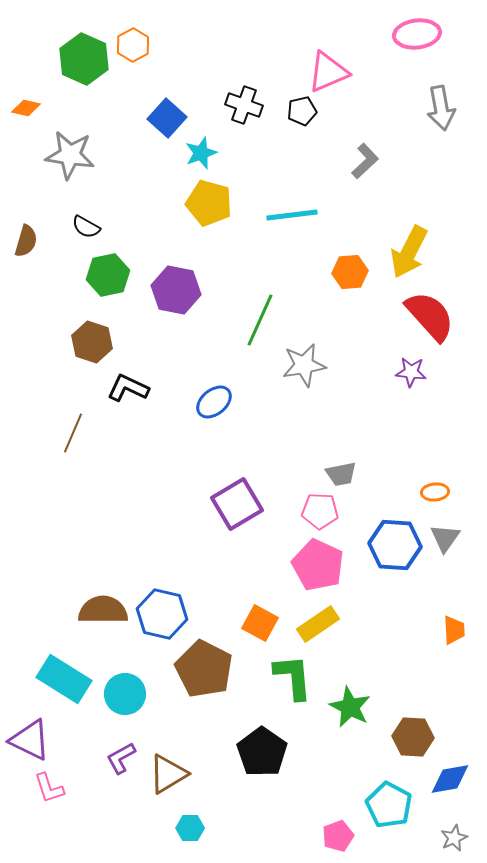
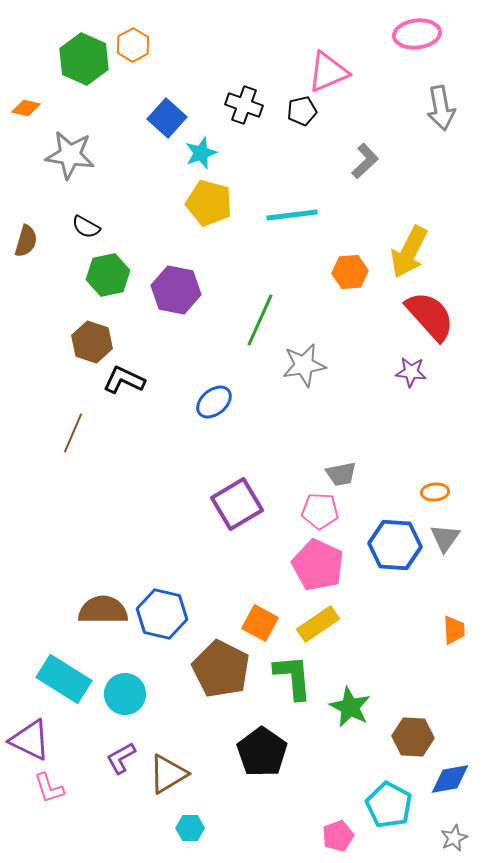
black L-shape at (128, 388): moved 4 px left, 8 px up
brown pentagon at (204, 669): moved 17 px right
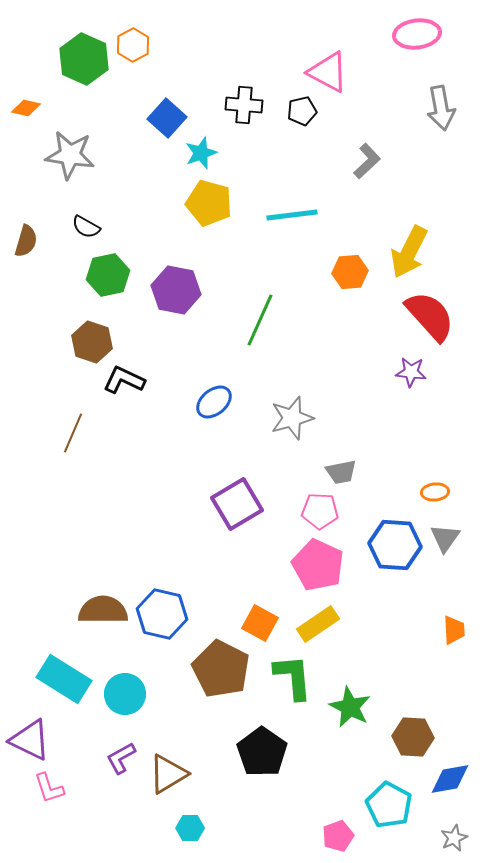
pink triangle at (328, 72): rotated 51 degrees clockwise
black cross at (244, 105): rotated 15 degrees counterclockwise
gray L-shape at (365, 161): moved 2 px right
gray star at (304, 365): moved 12 px left, 53 px down; rotated 6 degrees counterclockwise
gray trapezoid at (341, 474): moved 2 px up
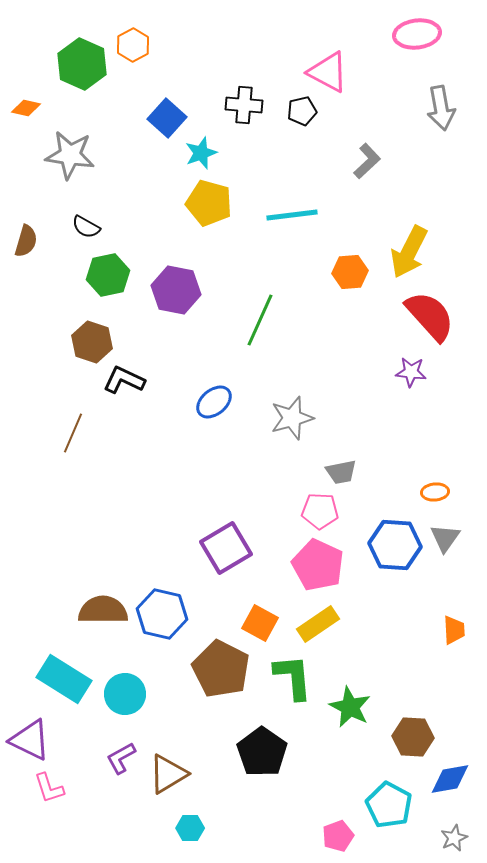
green hexagon at (84, 59): moved 2 px left, 5 px down
purple square at (237, 504): moved 11 px left, 44 px down
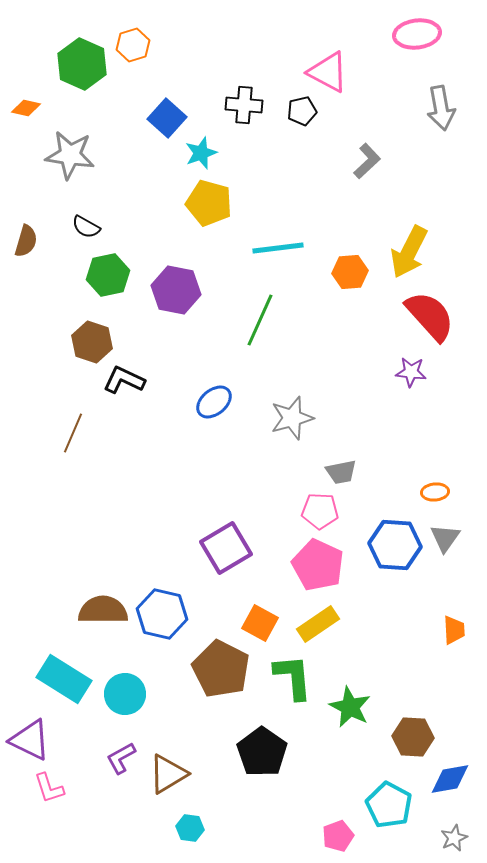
orange hexagon at (133, 45): rotated 12 degrees clockwise
cyan line at (292, 215): moved 14 px left, 33 px down
cyan hexagon at (190, 828): rotated 8 degrees clockwise
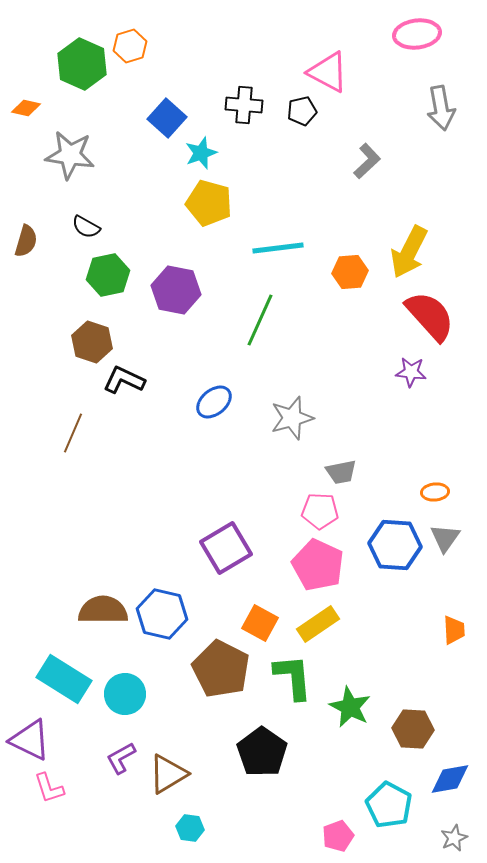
orange hexagon at (133, 45): moved 3 px left, 1 px down
brown hexagon at (413, 737): moved 8 px up
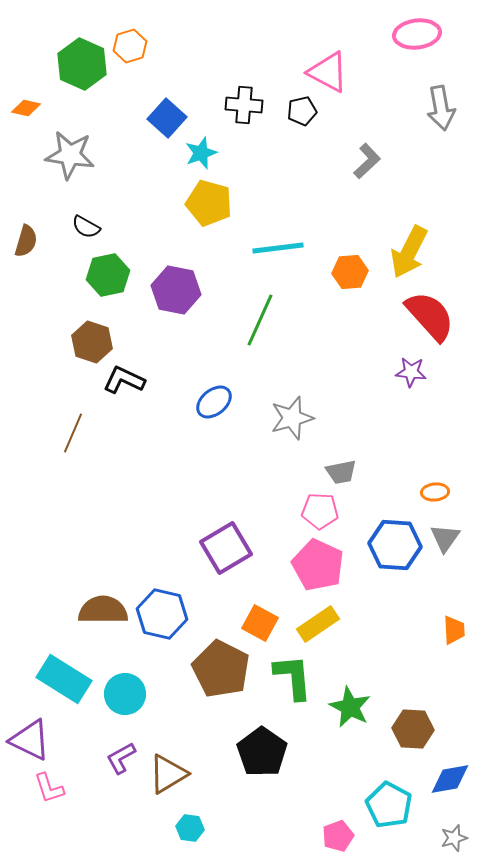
gray star at (454, 838): rotated 8 degrees clockwise
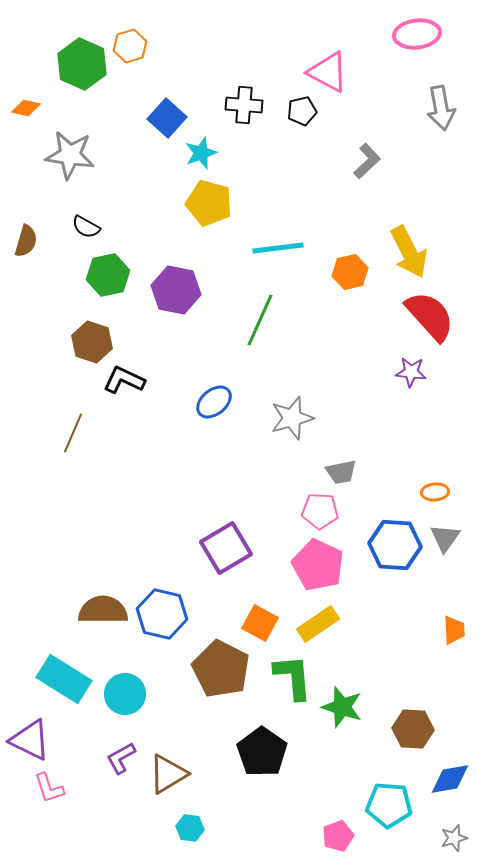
yellow arrow at (409, 252): rotated 54 degrees counterclockwise
orange hexagon at (350, 272): rotated 8 degrees counterclockwise
green star at (350, 707): moved 8 px left; rotated 9 degrees counterclockwise
cyan pentagon at (389, 805): rotated 24 degrees counterclockwise
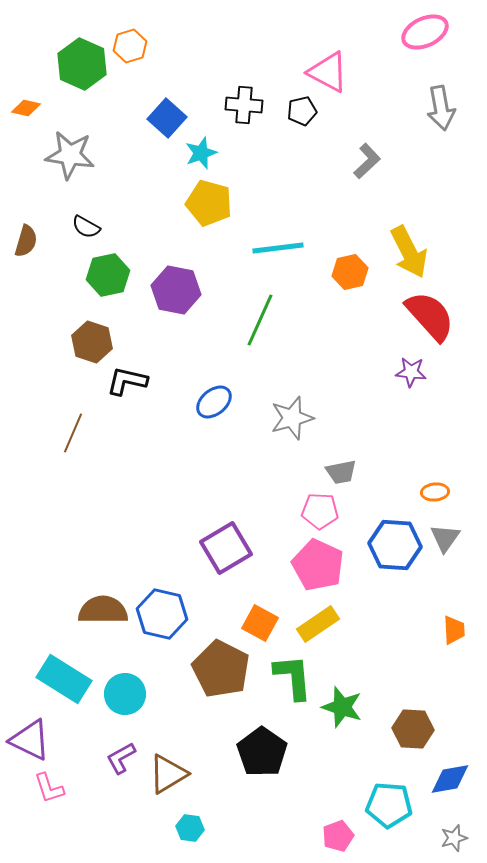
pink ellipse at (417, 34): moved 8 px right, 2 px up; rotated 18 degrees counterclockwise
black L-shape at (124, 380): moved 3 px right, 1 px down; rotated 12 degrees counterclockwise
